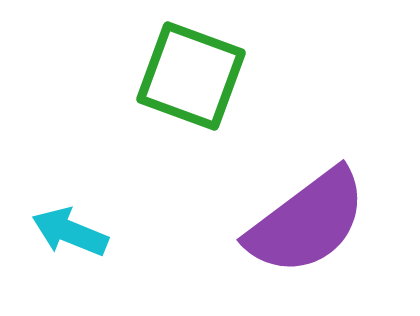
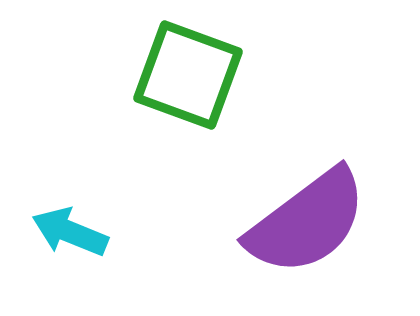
green square: moved 3 px left, 1 px up
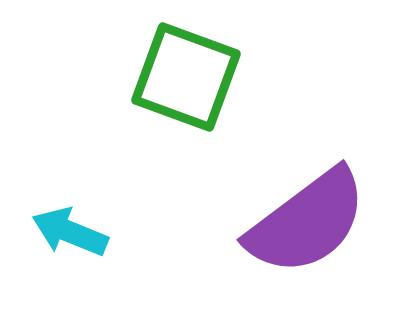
green square: moved 2 px left, 2 px down
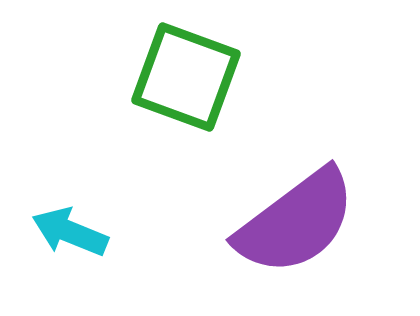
purple semicircle: moved 11 px left
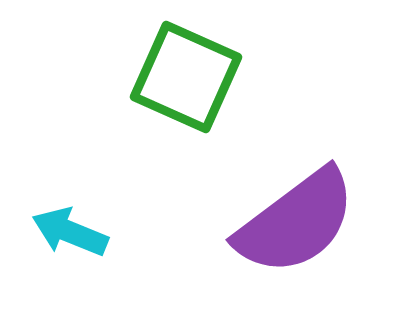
green square: rotated 4 degrees clockwise
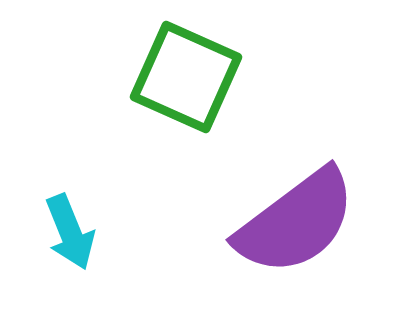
cyan arrow: rotated 134 degrees counterclockwise
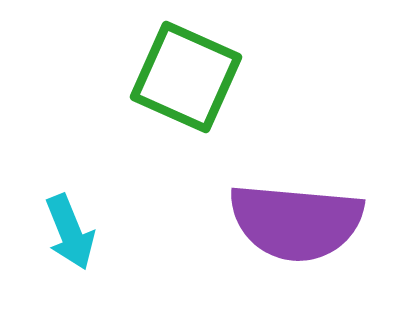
purple semicircle: rotated 42 degrees clockwise
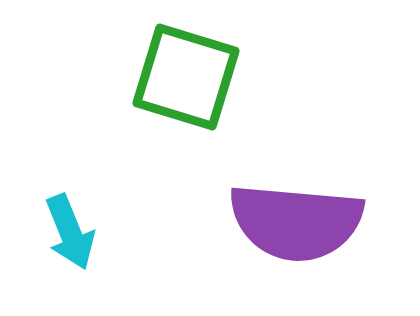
green square: rotated 7 degrees counterclockwise
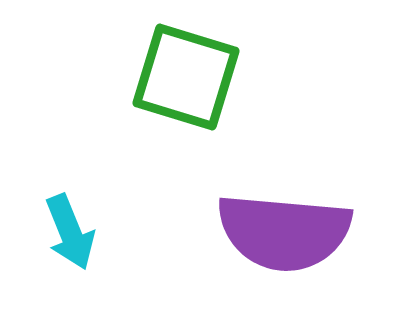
purple semicircle: moved 12 px left, 10 px down
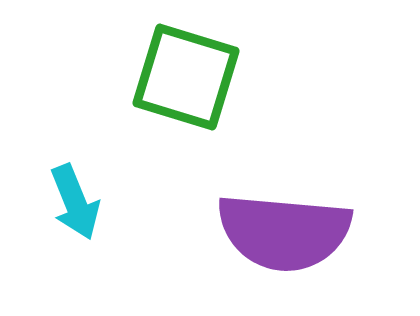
cyan arrow: moved 5 px right, 30 px up
